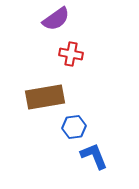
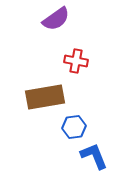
red cross: moved 5 px right, 7 px down
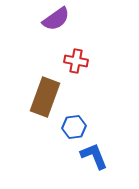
brown rectangle: rotated 60 degrees counterclockwise
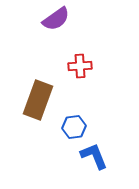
red cross: moved 4 px right, 5 px down; rotated 15 degrees counterclockwise
brown rectangle: moved 7 px left, 3 px down
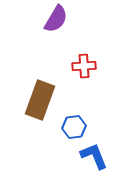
purple semicircle: rotated 24 degrees counterclockwise
red cross: moved 4 px right
brown rectangle: moved 2 px right
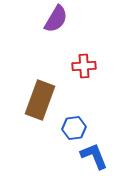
blue hexagon: moved 1 px down
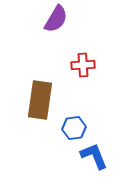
red cross: moved 1 px left, 1 px up
brown rectangle: rotated 12 degrees counterclockwise
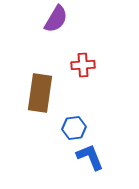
brown rectangle: moved 7 px up
blue L-shape: moved 4 px left, 1 px down
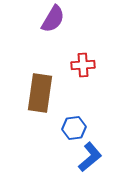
purple semicircle: moved 3 px left
blue L-shape: rotated 72 degrees clockwise
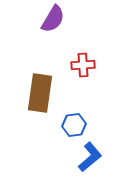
blue hexagon: moved 3 px up
